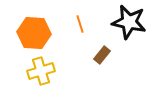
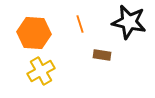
brown rectangle: rotated 60 degrees clockwise
yellow cross: rotated 12 degrees counterclockwise
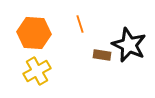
black star: moved 23 px down; rotated 12 degrees clockwise
yellow cross: moved 4 px left
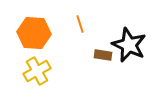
brown rectangle: moved 1 px right
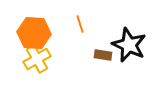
yellow cross: moved 12 px up
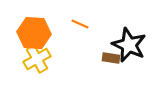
orange line: rotated 48 degrees counterclockwise
brown rectangle: moved 8 px right, 3 px down
